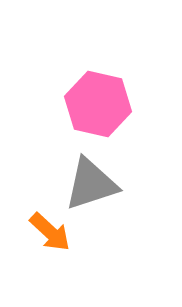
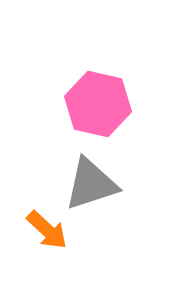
orange arrow: moved 3 px left, 2 px up
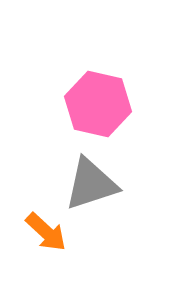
orange arrow: moved 1 px left, 2 px down
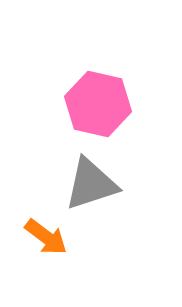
orange arrow: moved 5 px down; rotated 6 degrees counterclockwise
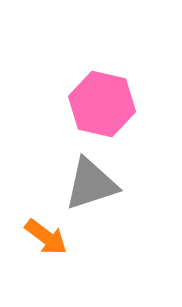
pink hexagon: moved 4 px right
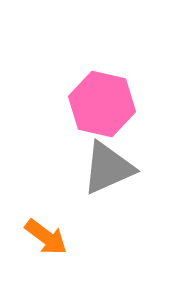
gray triangle: moved 17 px right, 16 px up; rotated 6 degrees counterclockwise
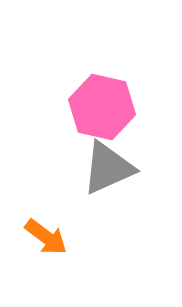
pink hexagon: moved 3 px down
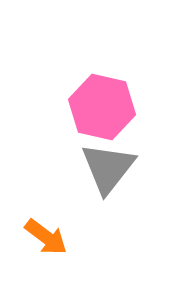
gray triangle: rotated 28 degrees counterclockwise
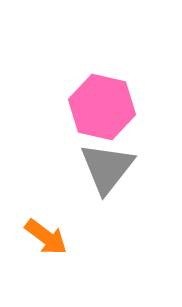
gray triangle: moved 1 px left
